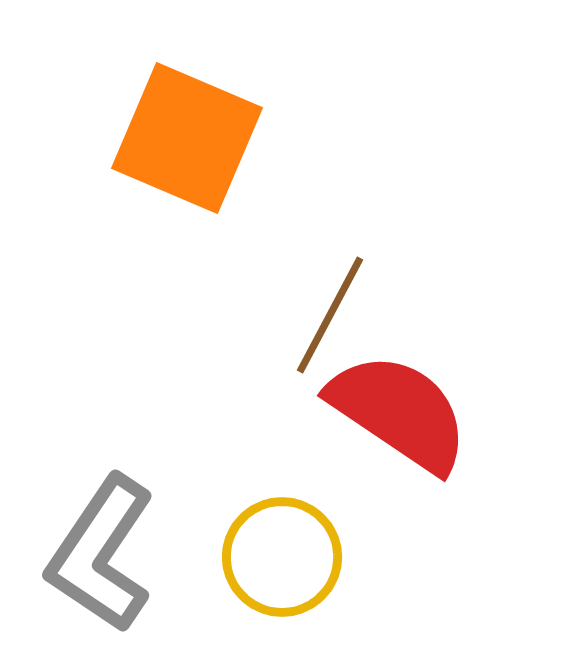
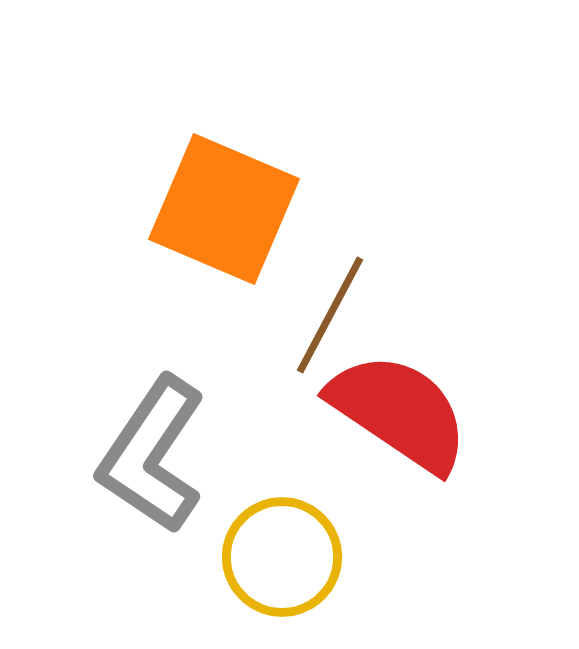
orange square: moved 37 px right, 71 px down
gray L-shape: moved 51 px right, 99 px up
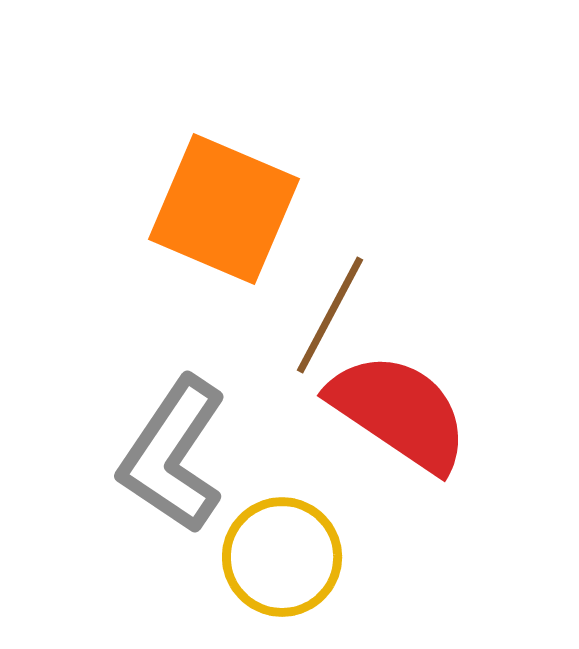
gray L-shape: moved 21 px right
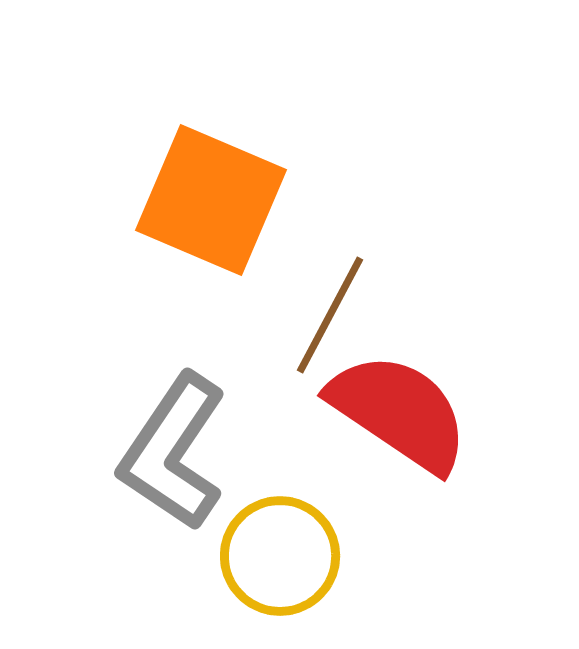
orange square: moved 13 px left, 9 px up
gray L-shape: moved 3 px up
yellow circle: moved 2 px left, 1 px up
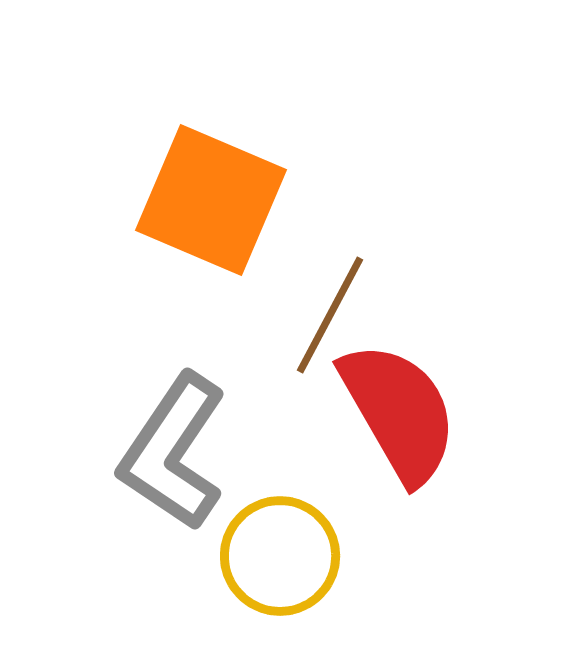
red semicircle: rotated 26 degrees clockwise
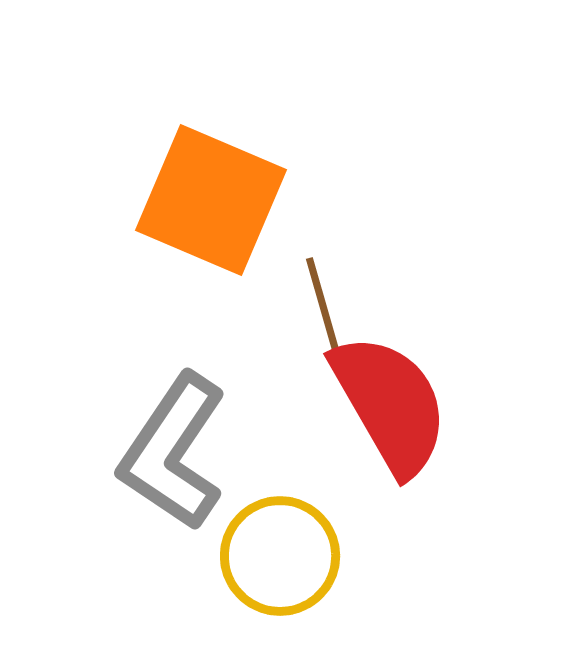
brown line: moved 3 px left, 5 px down; rotated 44 degrees counterclockwise
red semicircle: moved 9 px left, 8 px up
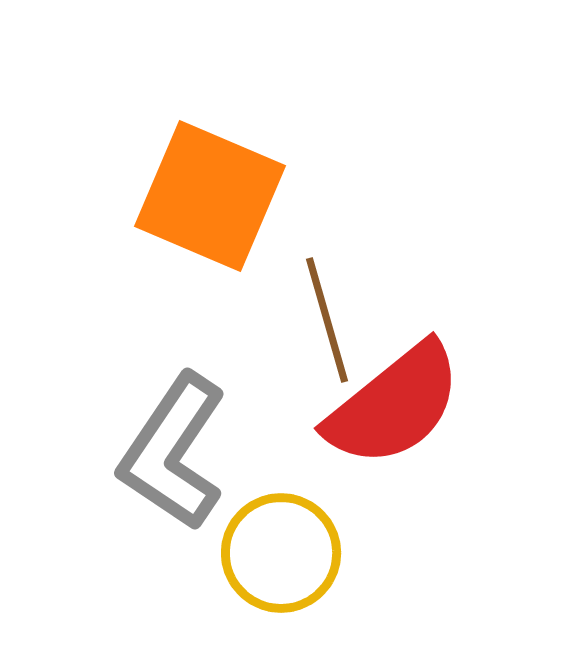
orange square: moved 1 px left, 4 px up
red semicircle: moved 4 px right, 1 px down; rotated 81 degrees clockwise
yellow circle: moved 1 px right, 3 px up
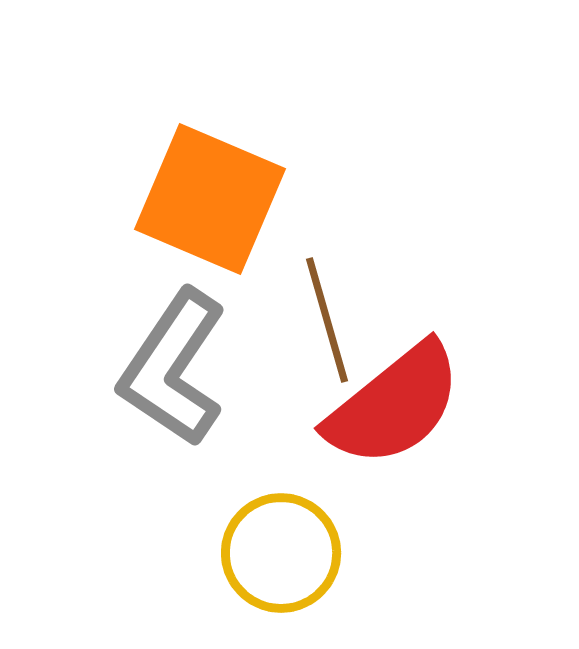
orange square: moved 3 px down
gray L-shape: moved 84 px up
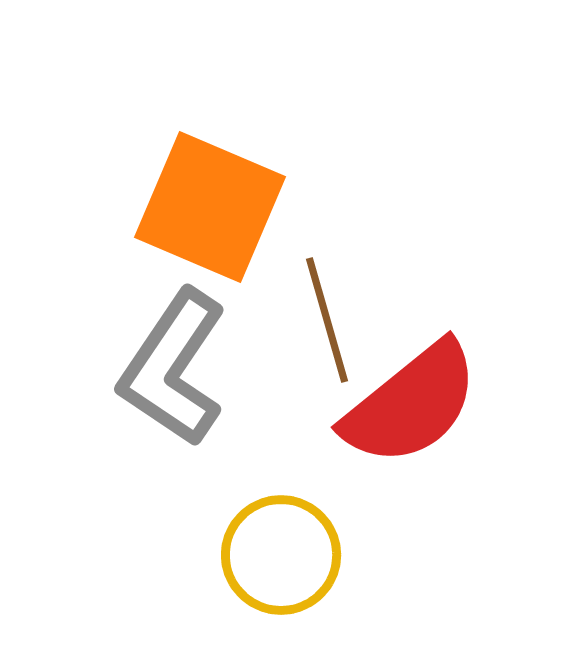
orange square: moved 8 px down
red semicircle: moved 17 px right, 1 px up
yellow circle: moved 2 px down
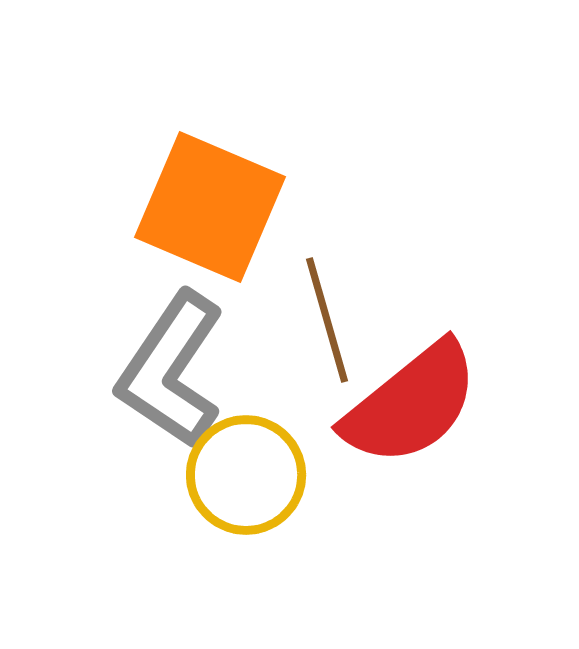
gray L-shape: moved 2 px left, 2 px down
yellow circle: moved 35 px left, 80 px up
